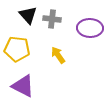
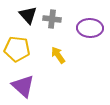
purple triangle: rotated 15 degrees clockwise
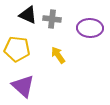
black triangle: rotated 24 degrees counterclockwise
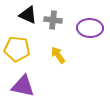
gray cross: moved 1 px right, 1 px down
purple triangle: rotated 30 degrees counterclockwise
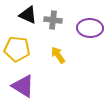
purple triangle: rotated 20 degrees clockwise
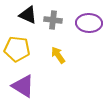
purple ellipse: moved 1 px left, 5 px up
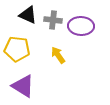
purple ellipse: moved 8 px left, 3 px down
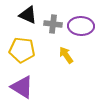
gray cross: moved 4 px down
yellow pentagon: moved 5 px right, 1 px down
yellow arrow: moved 8 px right
purple triangle: moved 1 px left, 1 px down
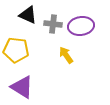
purple ellipse: rotated 10 degrees counterclockwise
yellow pentagon: moved 6 px left
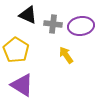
yellow pentagon: rotated 25 degrees clockwise
purple triangle: moved 2 px up
